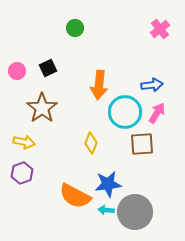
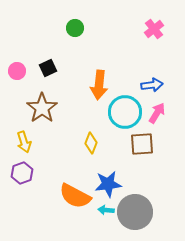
pink cross: moved 6 px left
yellow arrow: rotated 60 degrees clockwise
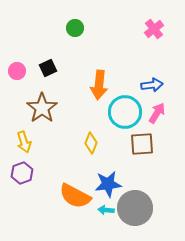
gray circle: moved 4 px up
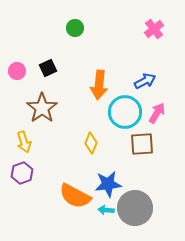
blue arrow: moved 7 px left, 4 px up; rotated 20 degrees counterclockwise
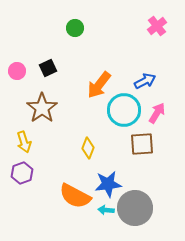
pink cross: moved 3 px right, 3 px up
orange arrow: rotated 32 degrees clockwise
cyan circle: moved 1 px left, 2 px up
yellow diamond: moved 3 px left, 5 px down
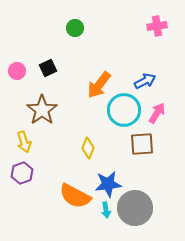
pink cross: rotated 30 degrees clockwise
brown star: moved 2 px down
cyan arrow: rotated 105 degrees counterclockwise
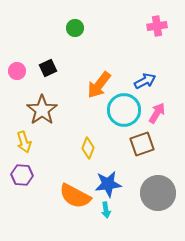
brown square: rotated 15 degrees counterclockwise
purple hexagon: moved 2 px down; rotated 25 degrees clockwise
gray circle: moved 23 px right, 15 px up
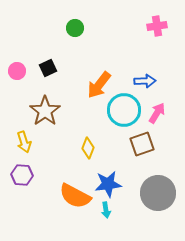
blue arrow: rotated 25 degrees clockwise
brown star: moved 3 px right, 1 px down
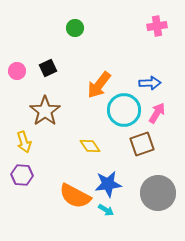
blue arrow: moved 5 px right, 2 px down
yellow diamond: moved 2 px right, 2 px up; rotated 55 degrees counterclockwise
cyan arrow: rotated 49 degrees counterclockwise
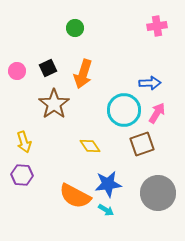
orange arrow: moved 16 px left, 11 px up; rotated 20 degrees counterclockwise
brown star: moved 9 px right, 7 px up
